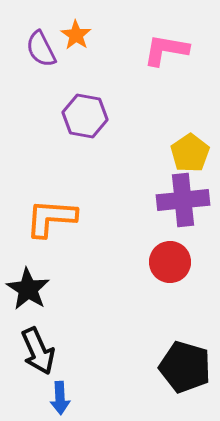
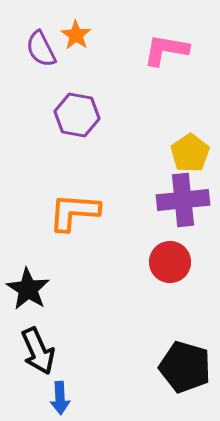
purple hexagon: moved 8 px left, 1 px up
orange L-shape: moved 23 px right, 6 px up
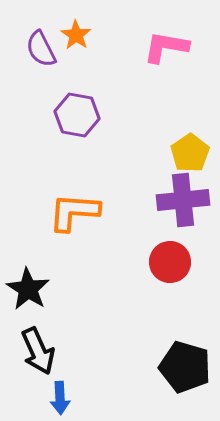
pink L-shape: moved 3 px up
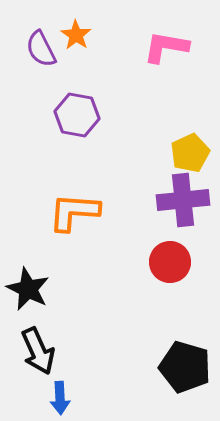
yellow pentagon: rotated 9 degrees clockwise
black star: rotated 6 degrees counterclockwise
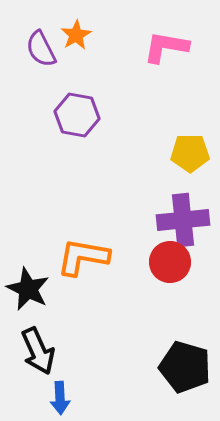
orange star: rotated 8 degrees clockwise
yellow pentagon: rotated 24 degrees clockwise
purple cross: moved 20 px down
orange L-shape: moved 9 px right, 45 px down; rotated 6 degrees clockwise
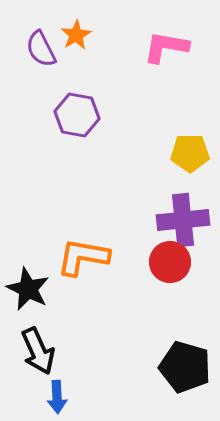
blue arrow: moved 3 px left, 1 px up
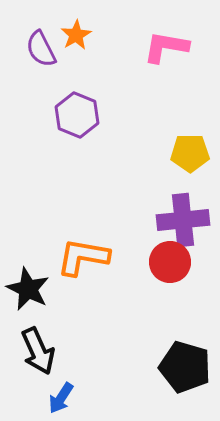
purple hexagon: rotated 12 degrees clockwise
blue arrow: moved 4 px right, 1 px down; rotated 36 degrees clockwise
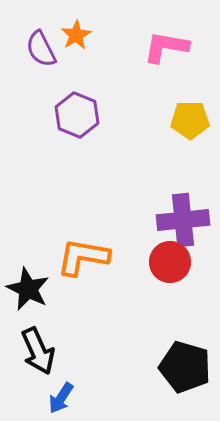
yellow pentagon: moved 33 px up
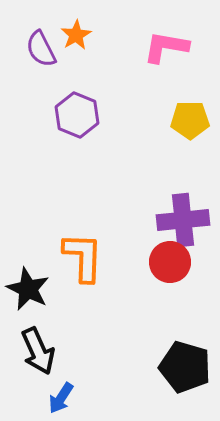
orange L-shape: rotated 82 degrees clockwise
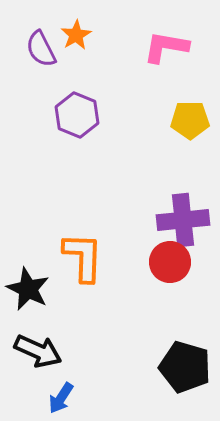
black arrow: rotated 42 degrees counterclockwise
